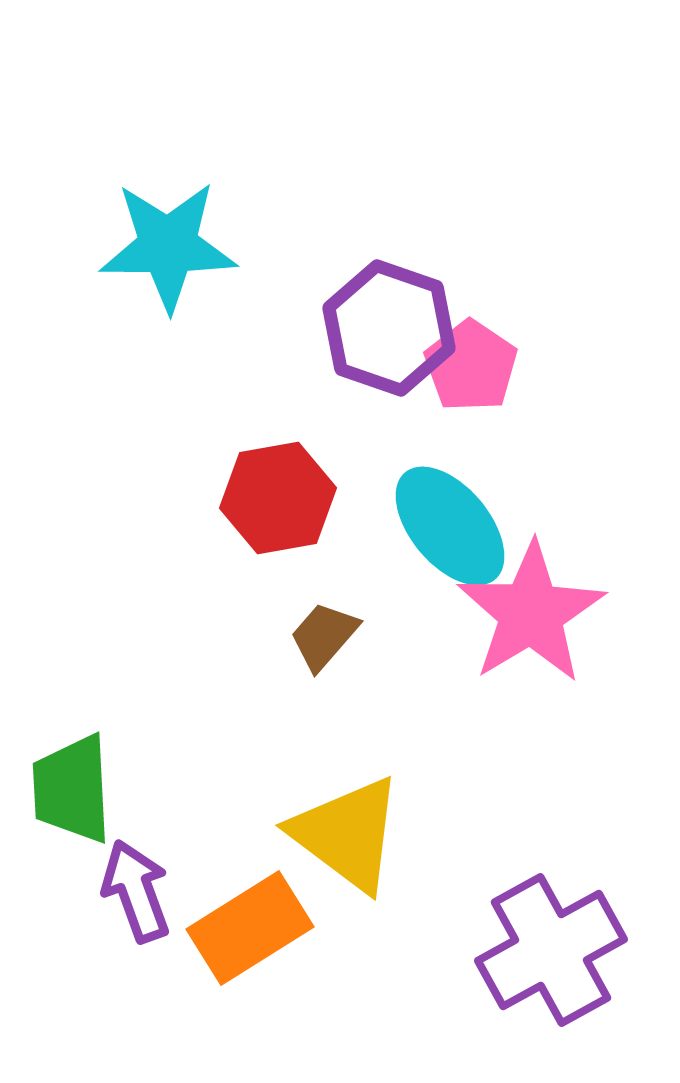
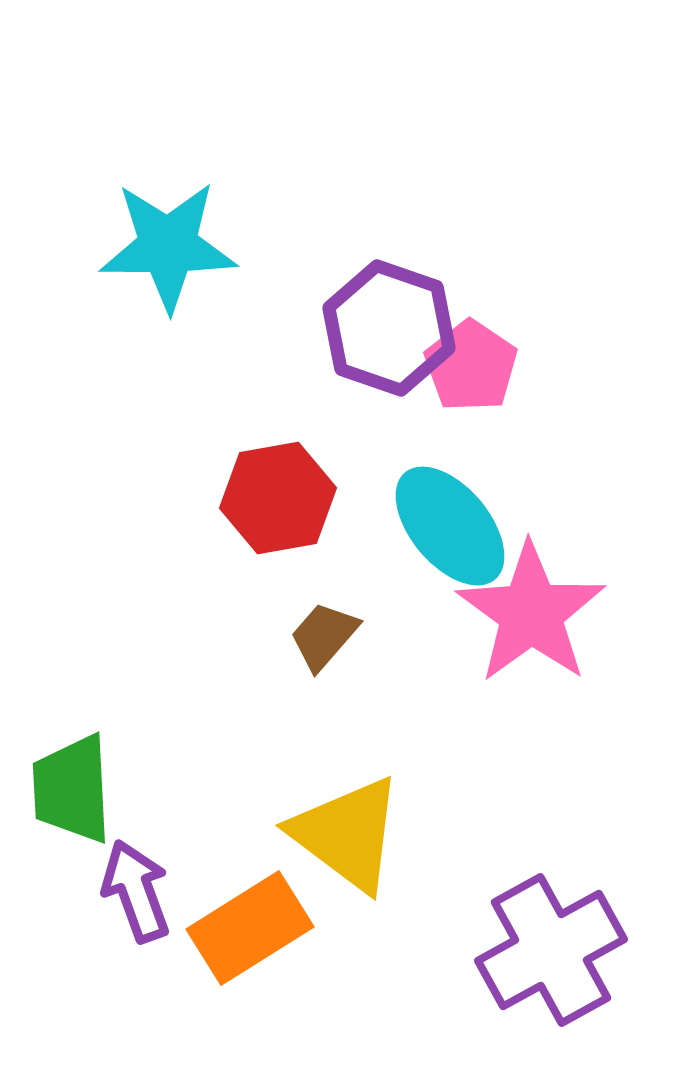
pink star: rotated 5 degrees counterclockwise
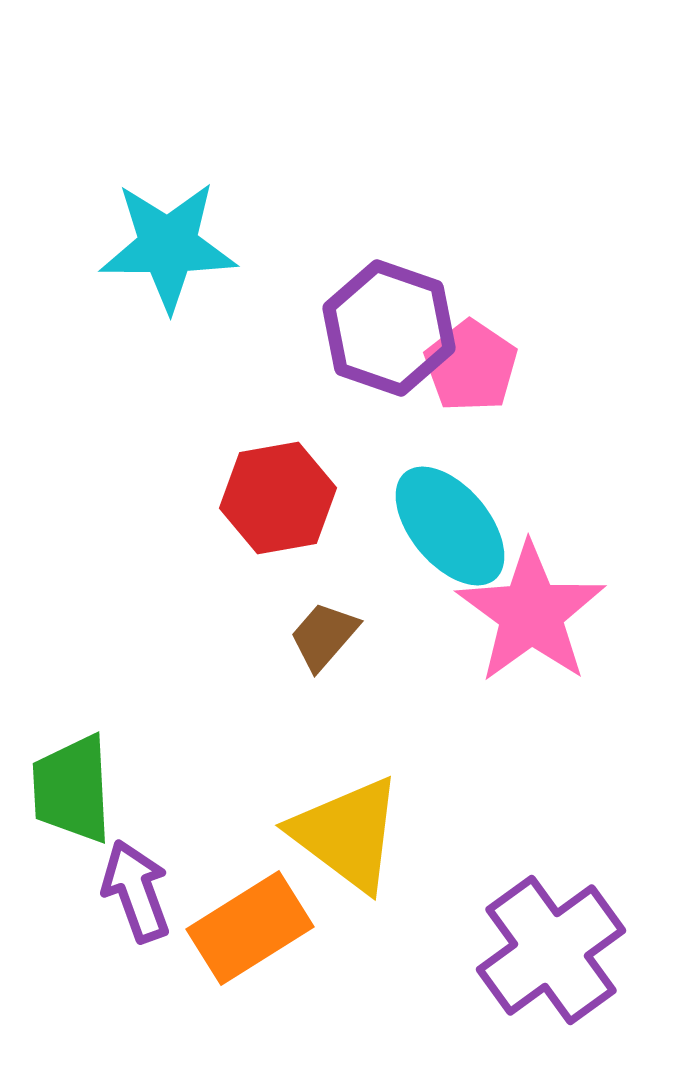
purple cross: rotated 7 degrees counterclockwise
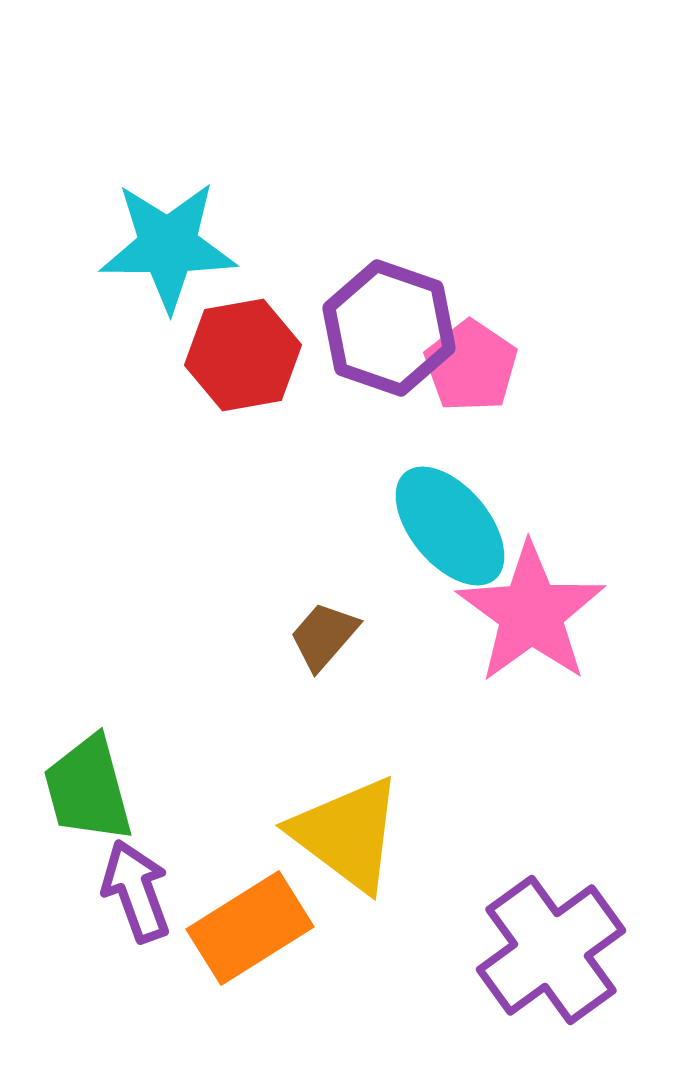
red hexagon: moved 35 px left, 143 px up
green trapezoid: moved 16 px right; rotated 12 degrees counterclockwise
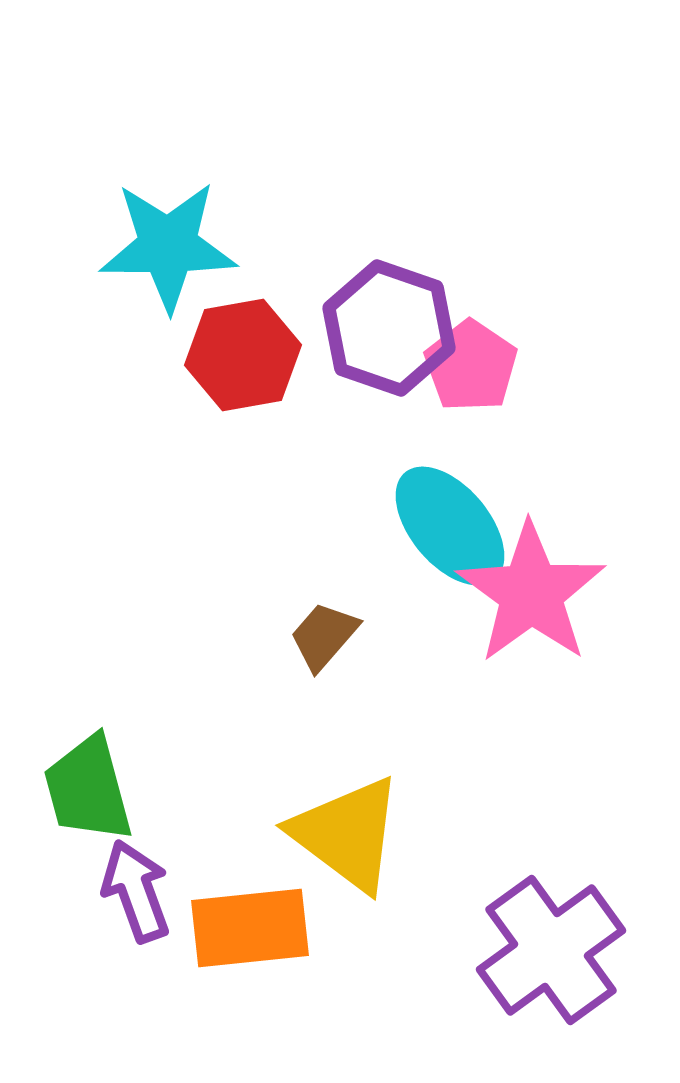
pink star: moved 20 px up
orange rectangle: rotated 26 degrees clockwise
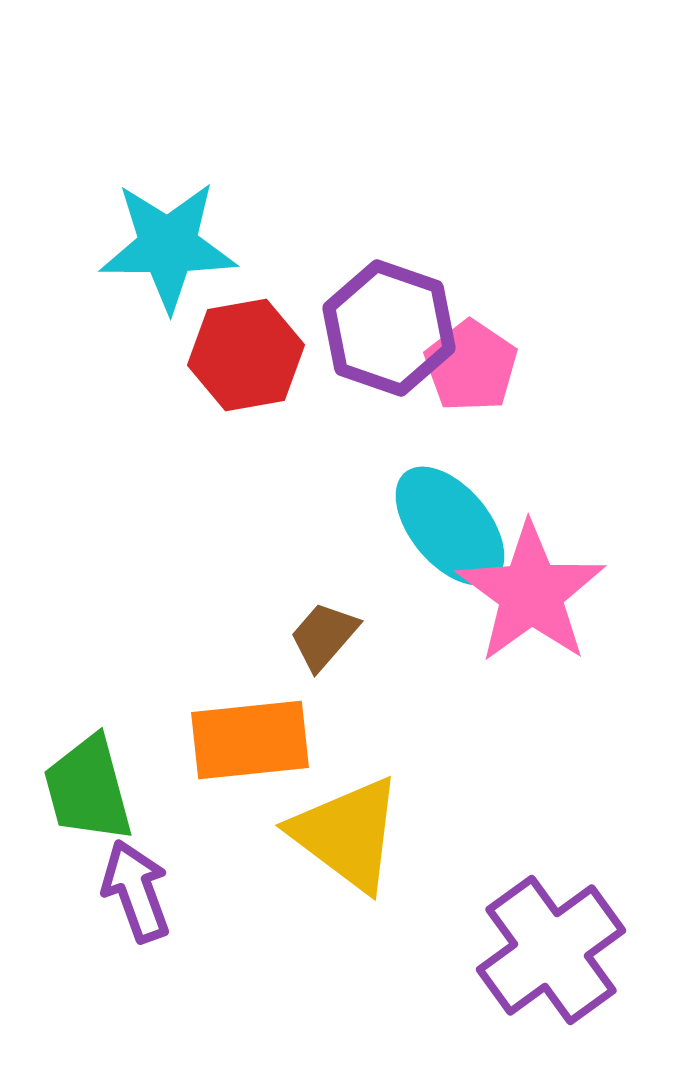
red hexagon: moved 3 px right
orange rectangle: moved 188 px up
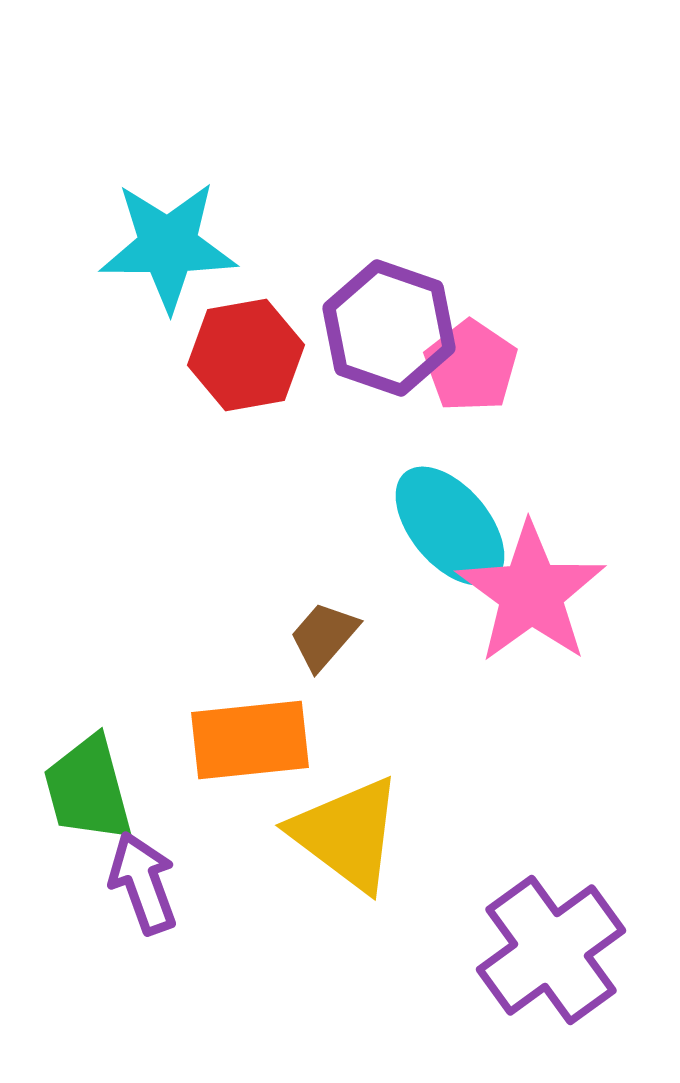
purple arrow: moved 7 px right, 8 px up
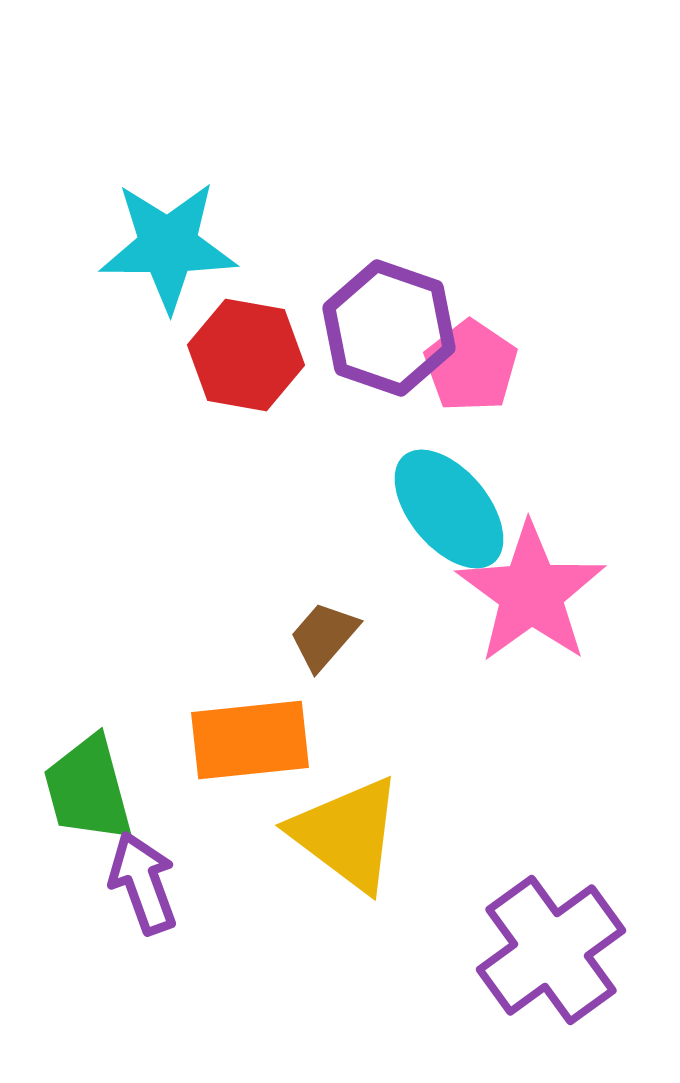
red hexagon: rotated 20 degrees clockwise
cyan ellipse: moved 1 px left, 17 px up
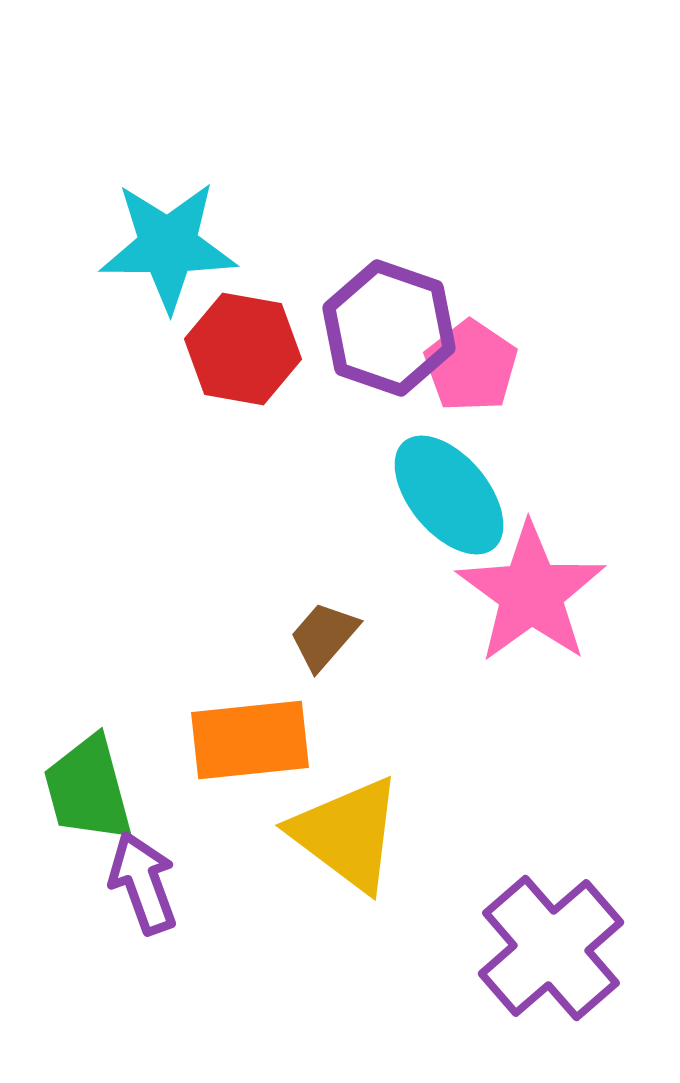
red hexagon: moved 3 px left, 6 px up
cyan ellipse: moved 14 px up
purple cross: moved 2 px up; rotated 5 degrees counterclockwise
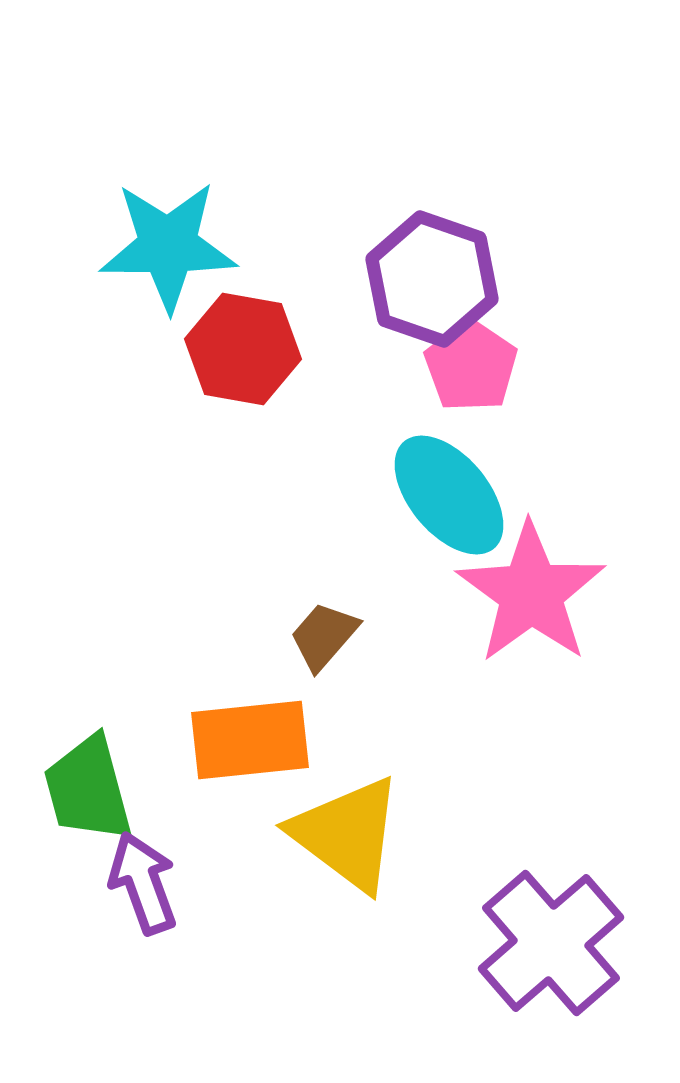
purple hexagon: moved 43 px right, 49 px up
purple cross: moved 5 px up
